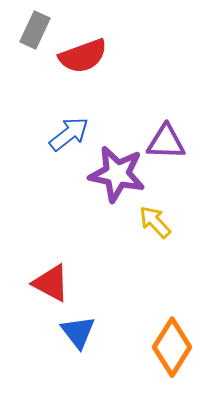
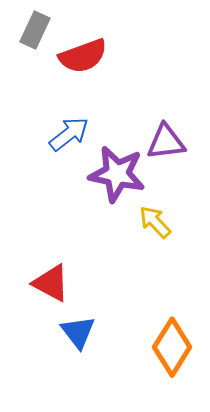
purple triangle: rotated 9 degrees counterclockwise
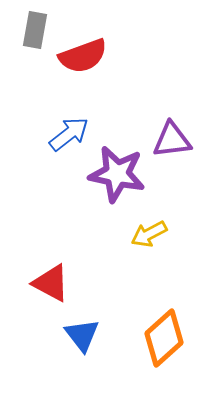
gray rectangle: rotated 15 degrees counterclockwise
purple triangle: moved 6 px right, 2 px up
yellow arrow: moved 6 px left, 12 px down; rotated 75 degrees counterclockwise
blue triangle: moved 4 px right, 3 px down
orange diamond: moved 8 px left, 9 px up; rotated 16 degrees clockwise
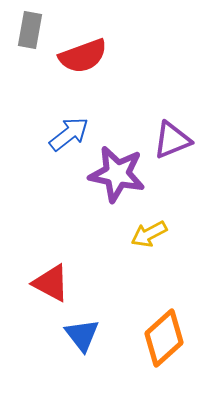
gray rectangle: moved 5 px left
purple triangle: rotated 15 degrees counterclockwise
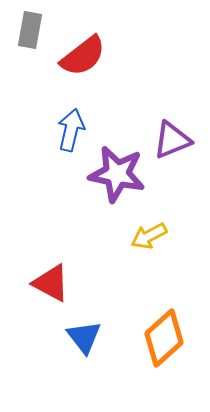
red semicircle: rotated 18 degrees counterclockwise
blue arrow: moved 2 px right, 4 px up; rotated 39 degrees counterclockwise
yellow arrow: moved 2 px down
blue triangle: moved 2 px right, 2 px down
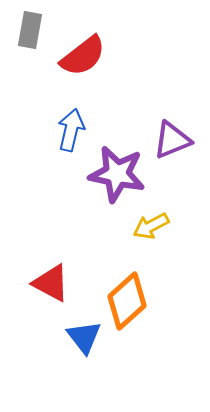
yellow arrow: moved 2 px right, 10 px up
orange diamond: moved 37 px left, 37 px up
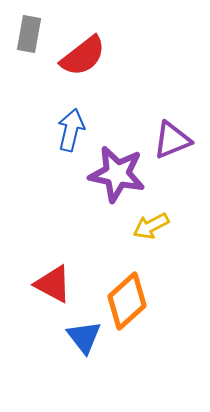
gray rectangle: moved 1 px left, 4 px down
red triangle: moved 2 px right, 1 px down
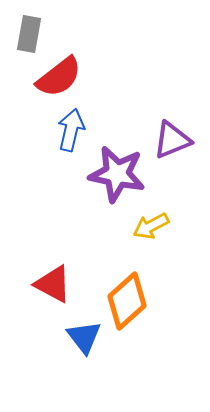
red semicircle: moved 24 px left, 21 px down
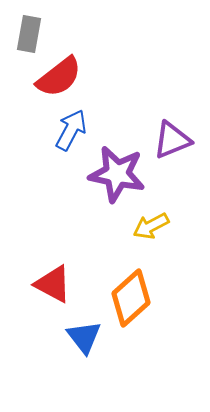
blue arrow: rotated 15 degrees clockwise
orange diamond: moved 4 px right, 3 px up
